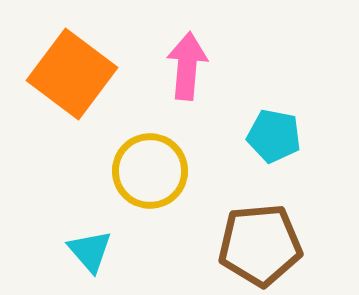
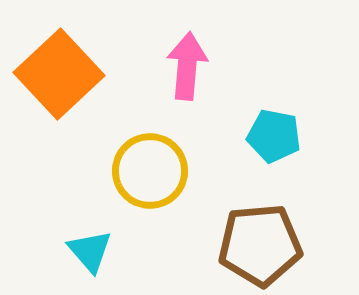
orange square: moved 13 px left; rotated 10 degrees clockwise
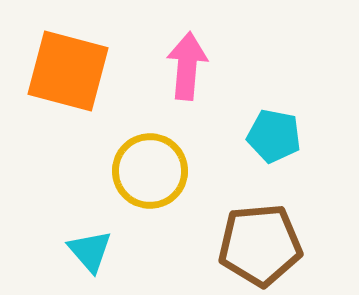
orange square: moved 9 px right, 3 px up; rotated 32 degrees counterclockwise
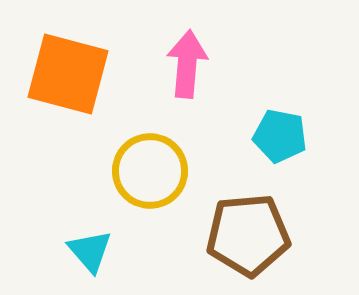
pink arrow: moved 2 px up
orange square: moved 3 px down
cyan pentagon: moved 6 px right
brown pentagon: moved 12 px left, 10 px up
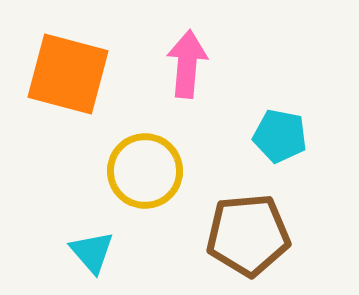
yellow circle: moved 5 px left
cyan triangle: moved 2 px right, 1 px down
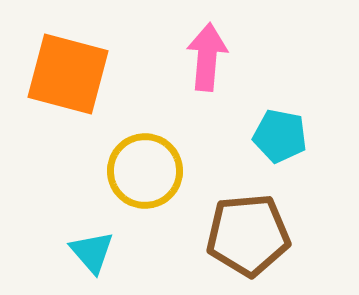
pink arrow: moved 20 px right, 7 px up
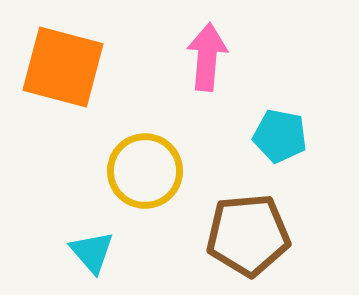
orange square: moved 5 px left, 7 px up
